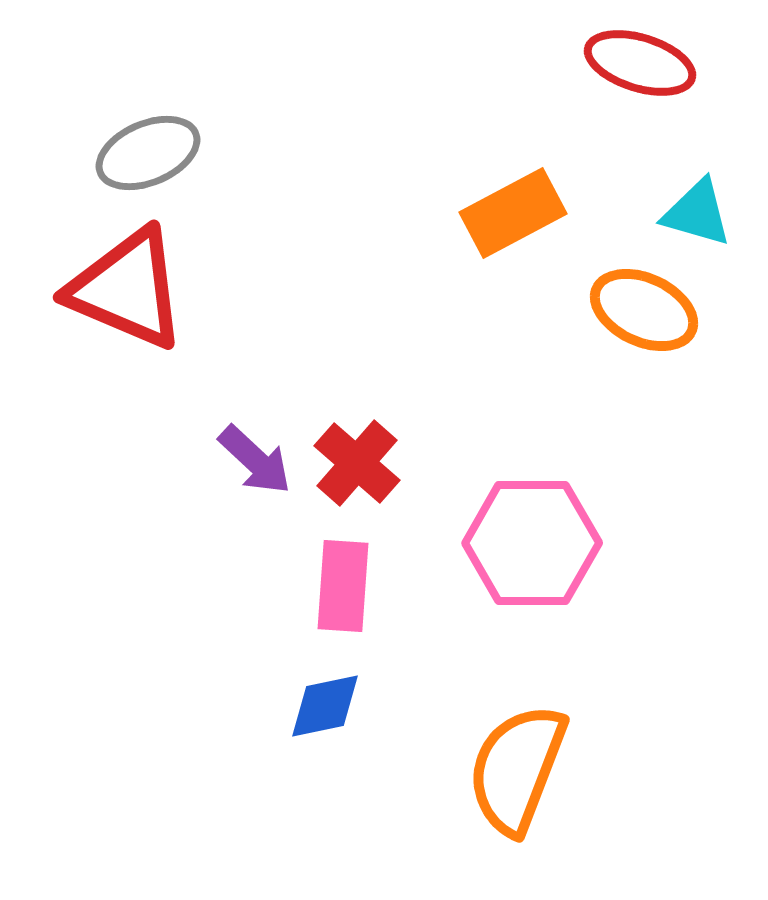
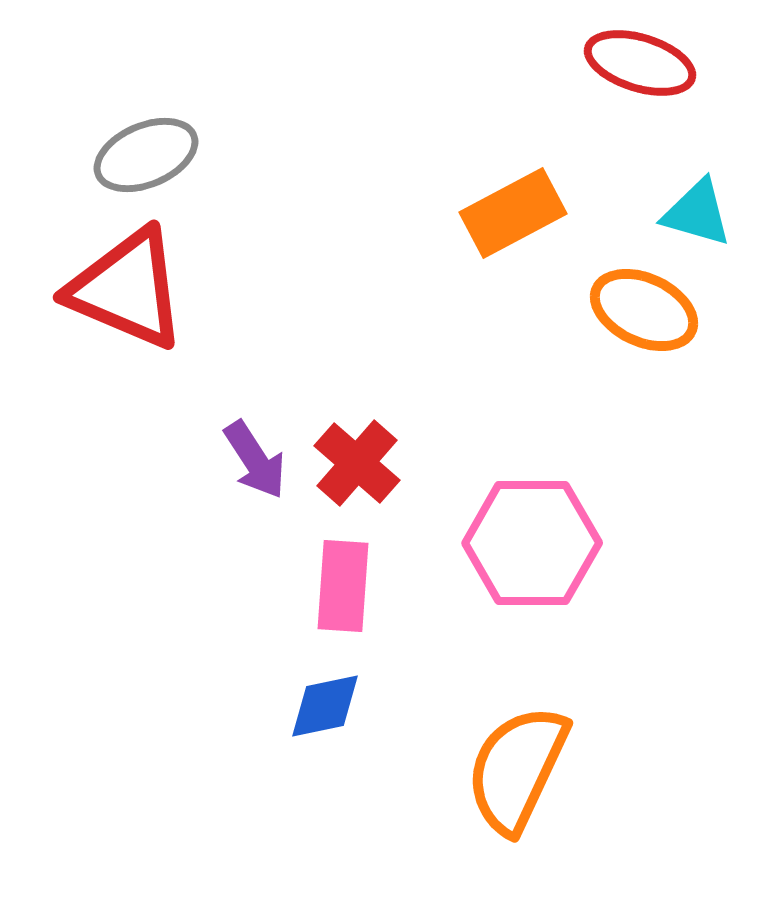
gray ellipse: moved 2 px left, 2 px down
purple arrow: rotated 14 degrees clockwise
orange semicircle: rotated 4 degrees clockwise
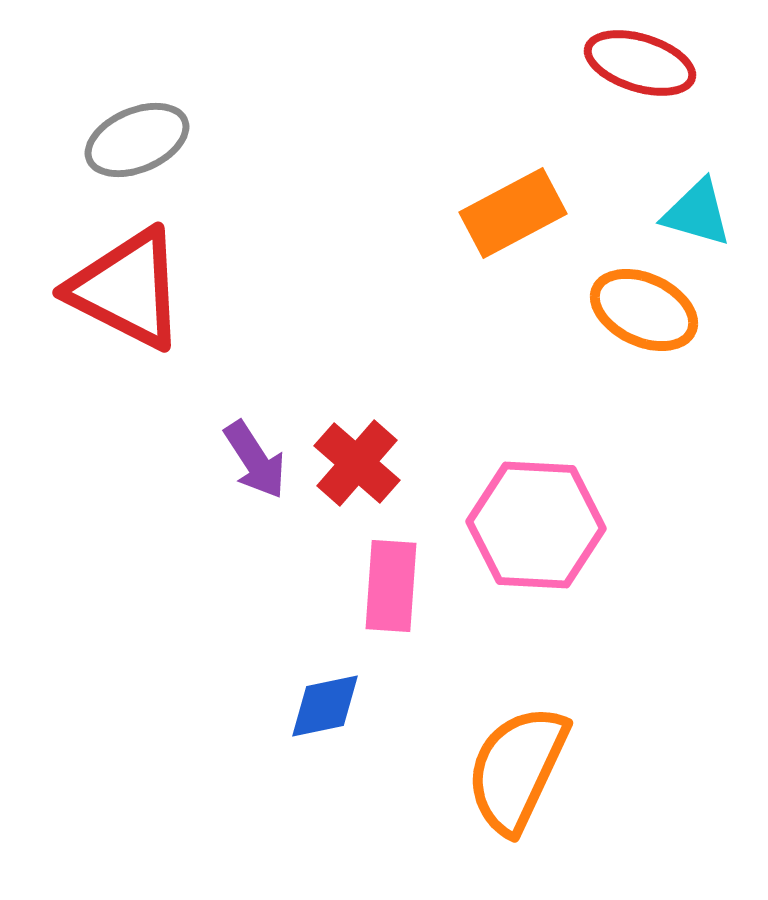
gray ellipse: moved 9 px left, 15 px up
red triangle: rotated 4 degrees clockwise
pink hexagon: moved 4 px right, 18 px up; rotated 3 degrees clockwise
pink rectangle: moved 48 px right
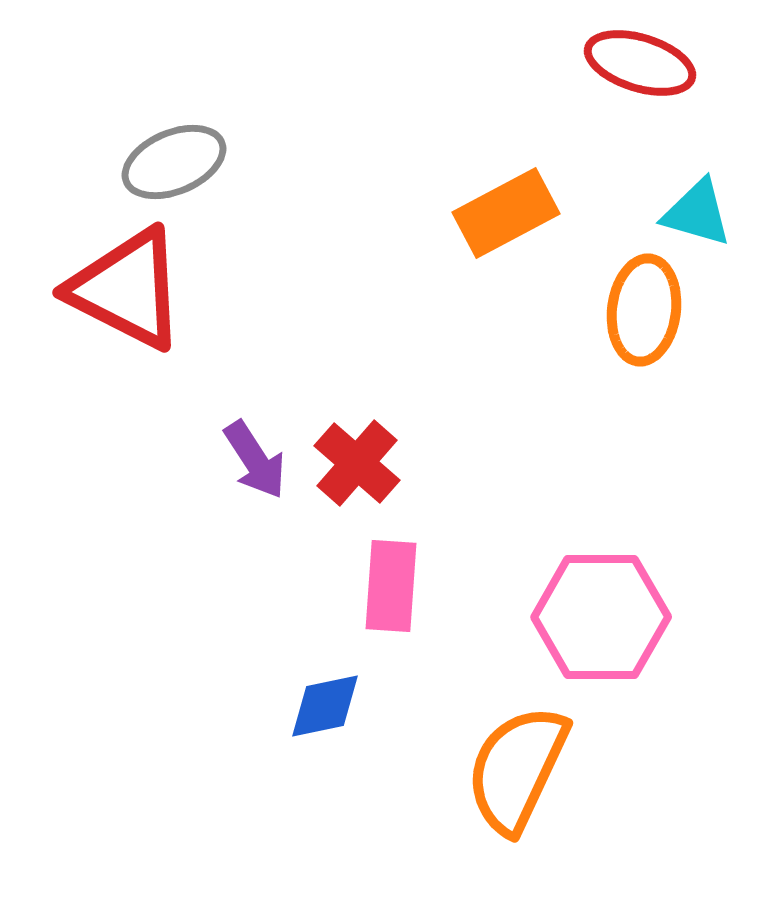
gray ellipse: moved 37 px right, 22 px down
orange rectangle: moved 7 px left
orange ellipse: rotated 72 degrees clockwise
pink hexagon: moved 65 px right, 92 px down; rotated 3 degrees counterclockwise
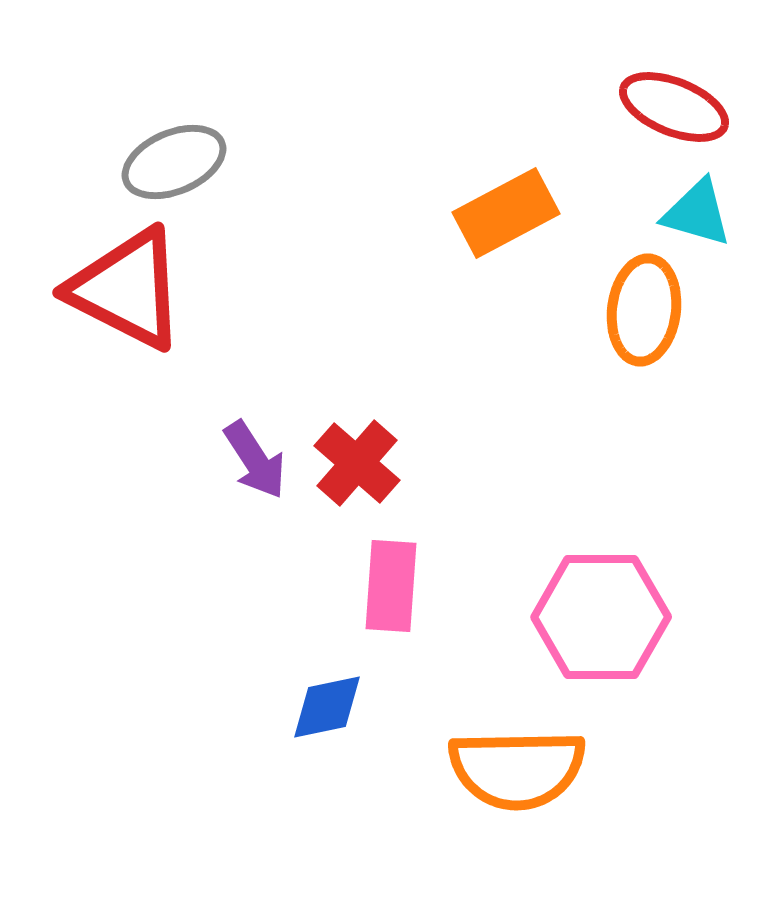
red ellipse: moved 34 px right, 44 px down; rotated 5 degrees clockwise
blue diamond: moved 2 px right, 1 px down
orange semicircle: rotated 116 degrees counterclockwise
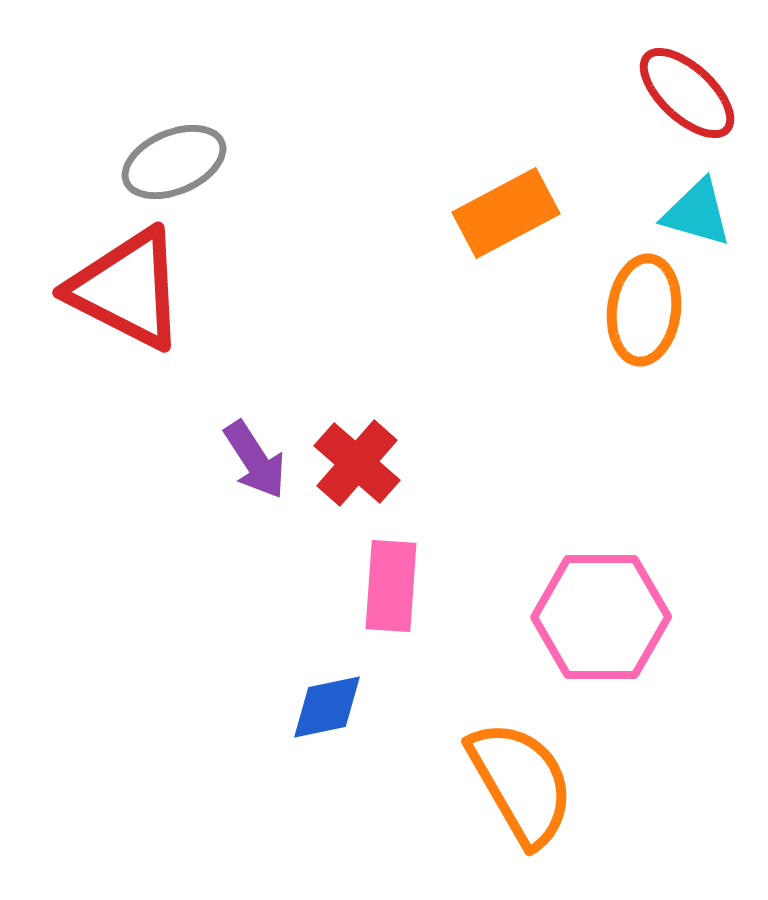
red ellipse: moved 13 px right, 14 px up; rotated 21 degrees clockwise
orange semicircle: moved 4 px right, 14 px down; rotated 119 degrees counterclockwise
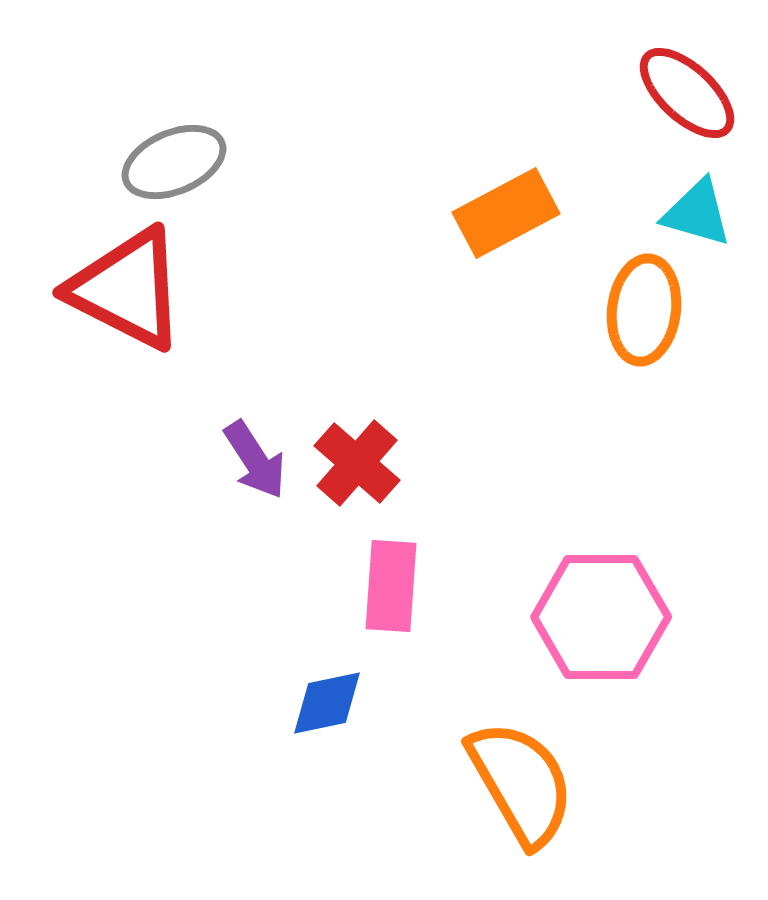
blue diamond: moved 4 px up
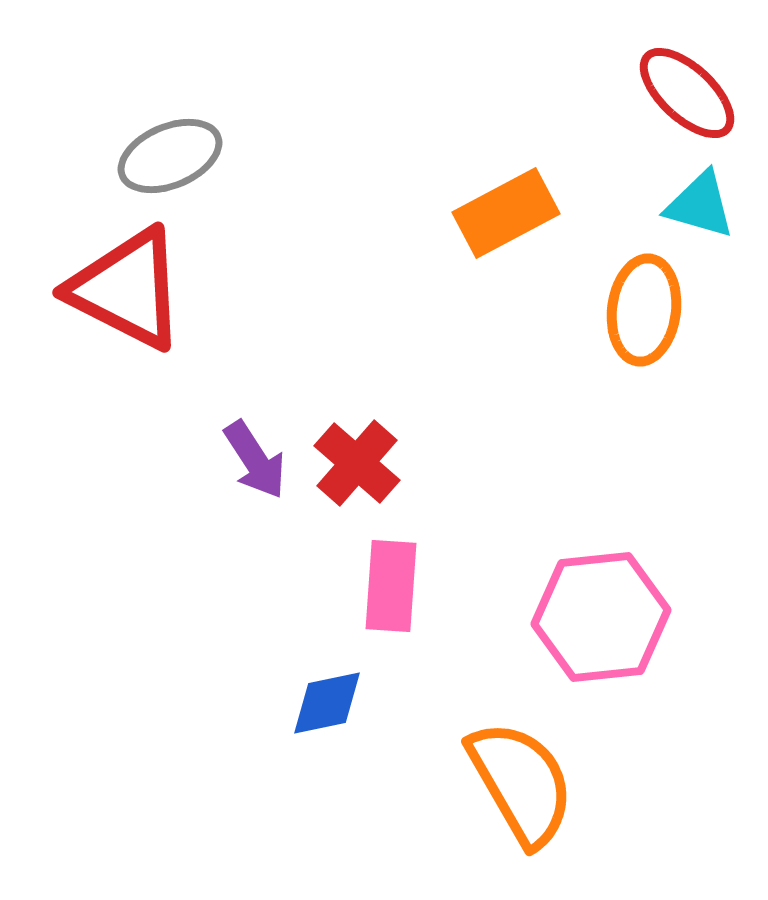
gray ellipse: moved 4 px left, 6 px up
cyan triangle: moved 3 px right, 8 px up
pink hexagon: rotated 6 degrees counterclockwise
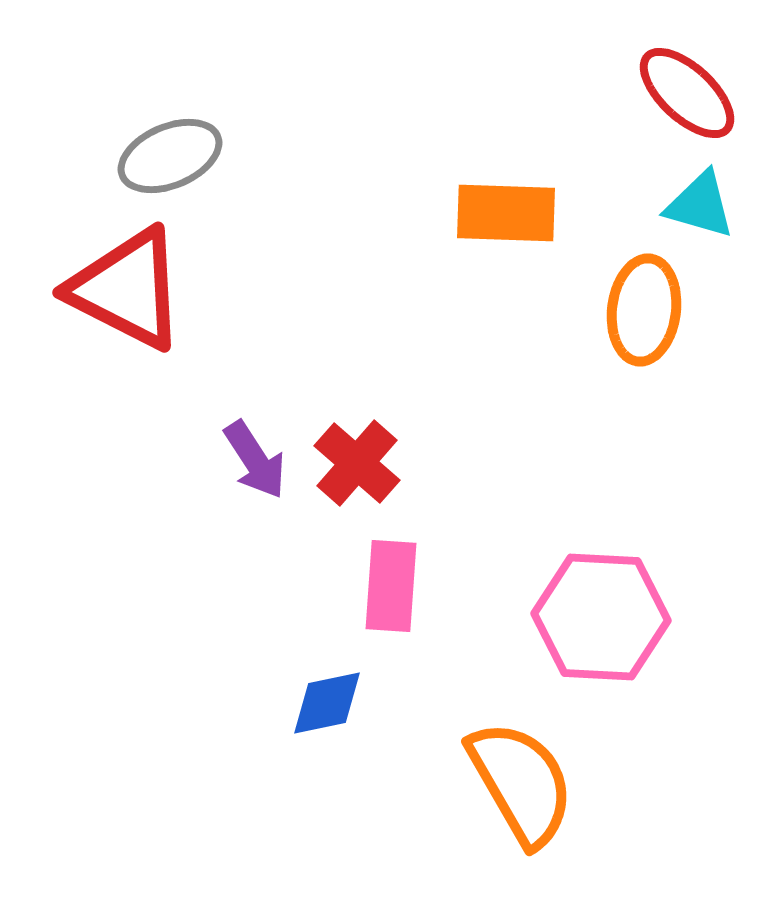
orange rectangle: rotated 30 degrees clockwise
pink hexagon: rotated 9 degrees clockwise
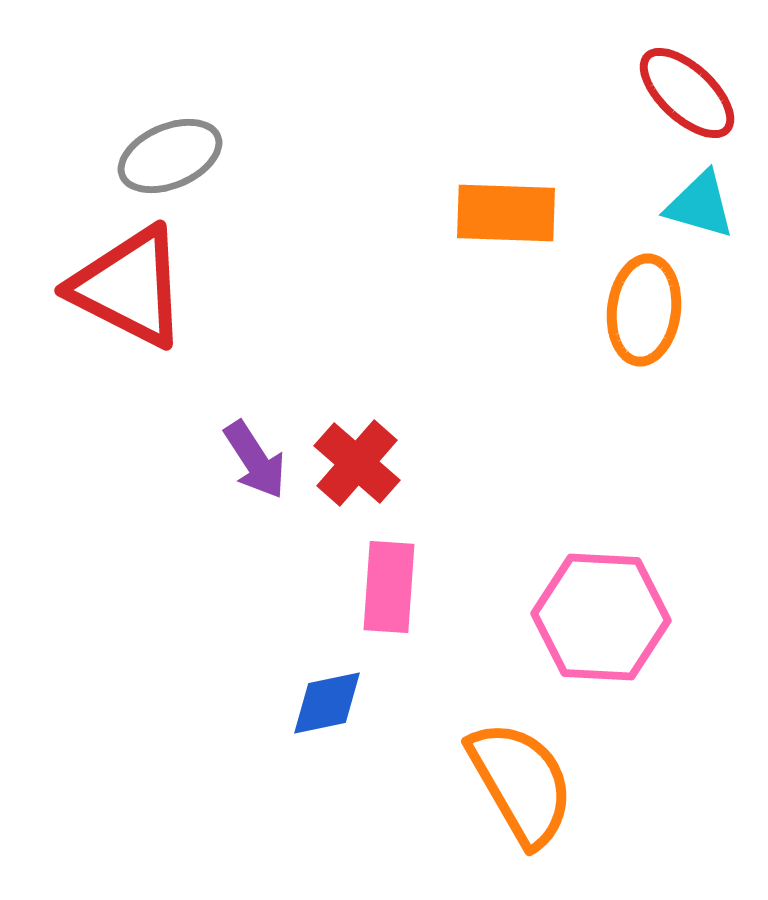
red triangle: moved 2 px right, 2 px up
pink rectangle: moved 2 px left, 1 px down
